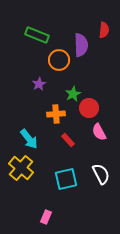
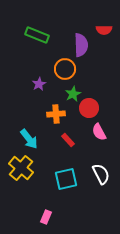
red semicircle: rotated 84 degrees clockwise
orange circle: moved 6 px right, 9 px down
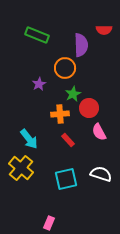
orange circle: moved 1 px up
orange cross: moved 4 px right
white semicircle: rotated 45 degrees counterclockwise
pink rectangle: moved 3 px right, 6 px down
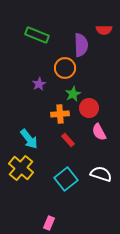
cyan square: rotated 25 degrees counterclockwise
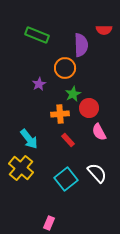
white semicircle: moved 4 px left, 1 px up; rotated 30 degrees clockwise
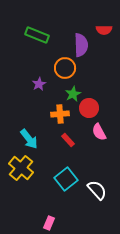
white semicircle: moved 17 px down
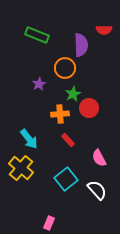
pink semicircle: moved 26 px down
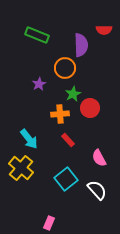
red circle: moved 1 px right
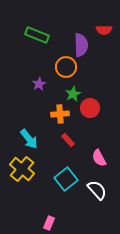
orange circle: moved 1 px right, 1 px up
yellow cross: moved 1 px right, 1 px down
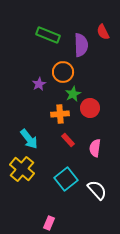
red semicircle: moved 1 px left, 2 px down; rotated 63 degrees clockwise
green rectangle: moved 11 px right
orange circle: moved 3 px left, 5 px down
pink semicircle: moved 4 px left, 10 px up; rotated 36 degrees clockwise
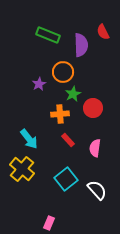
red circle: moved 3 px right
